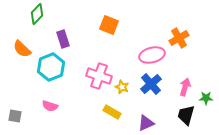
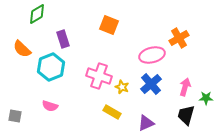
green diamond: rotated 15 degrees clockwise
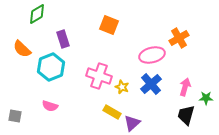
purple triangle: moved 14 px left; rotated 18 degrees counterclockwise
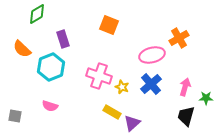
black trapezoid: moved 1 px down
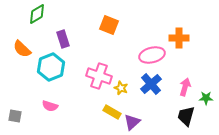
orange cross: rotated 30 degrees clockwise
yellow star: moved 1 px left, 1 px down
purple triangle: moved 1 px up
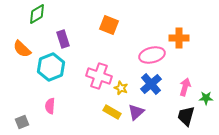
pink semicircle: rotated 77 degrees clockwise
gray square: moved 7 px right, 6 px down; rotated 32 degrees counterclockwise
purple triangle: moved 4 px right, 10 px up
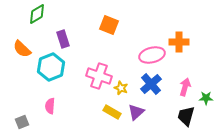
orange cross: moved 4 px down
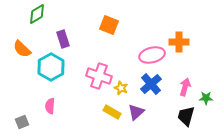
cyan hexagon: rotated 8 degrees counterclockwise
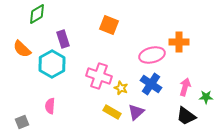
cyan hexagon: moved 1 px right, 3 px up
blue cross: rotated 15 degrees counterclockwise
green star: moved 1 px up
black trapezoid: rotated 70 degrees counterclockwise
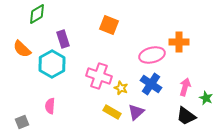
green star: moved 1 px down; rotated 24 degrees clockwise
